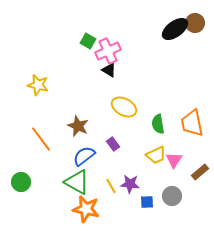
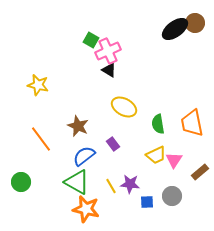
green square: moved 3 px right, 1 px up
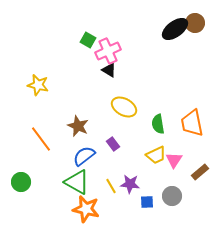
green square: moved 3 px left
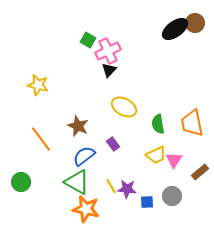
black triangle: rotated 42 degrees clockwise
purple star: moved 3 px left, 5 px down
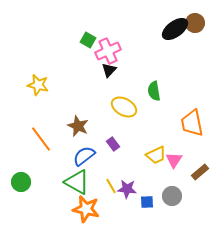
green semicircle: moved 4 px left, 33 px up
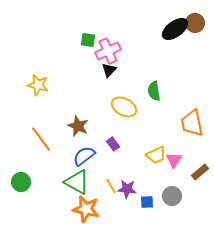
green square: rotated 21 degrees counterclockwise
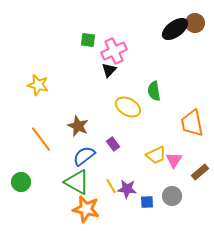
pink cross: moved 6 px right
yellow ellipse: moved 4 px right
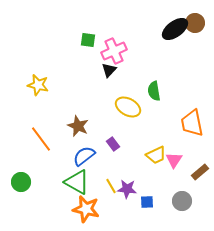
gray circle: moved 10 px right, 5 px down
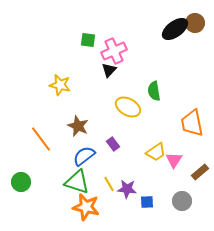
yellow star: moved 22 px right
yellow trapezoid: moved 3 px up; rotated 10 degrees counterclockwise
green triangle: rotated 12 degrees counterclockwise
yellow line: moved 2 px left, 2 px up
orange star: moved 2 px up
